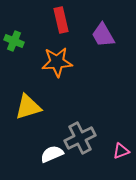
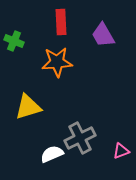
red rectangle: moved 2 px down; rotated 10 degrees clockwise
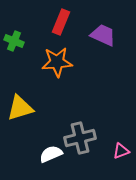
red rectangle: rotated 25 degrees clockwise
purple trapezoid: rotated 144 degrees clockwise
yellow triangle: moved 8 px left, 1 px down
gray cross: rotated 12 degrees clockwise
white semicircle: moved 1 px left
